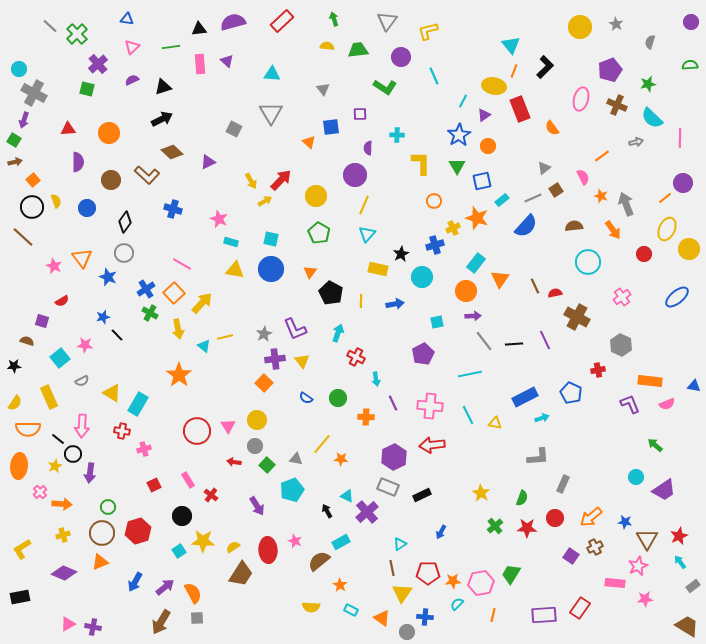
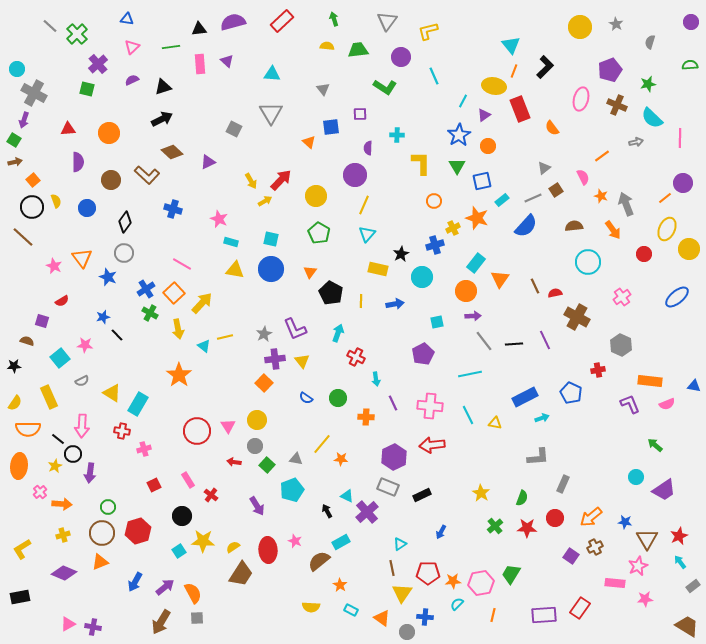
cyan circle at (19, 69): moved 2 px left
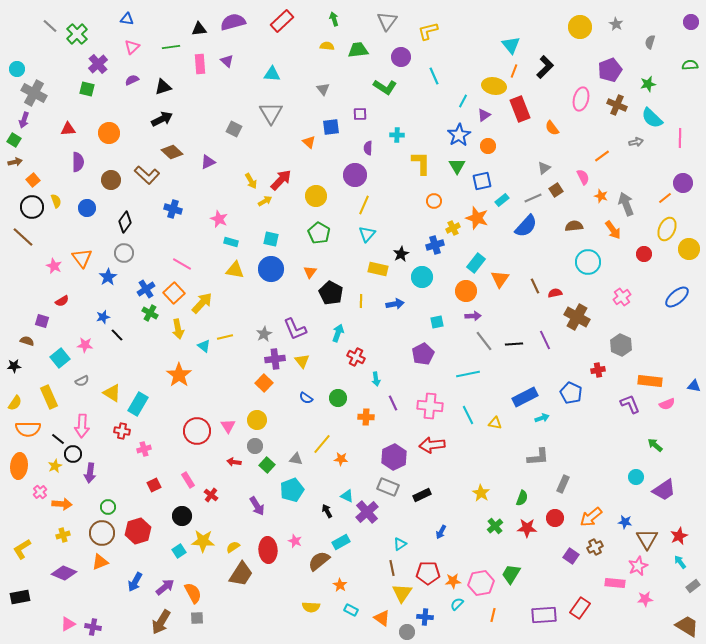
blue star at (108, 277): rotated 18 degrees clockwise
cyan line at (470, 374): moved 2 px left
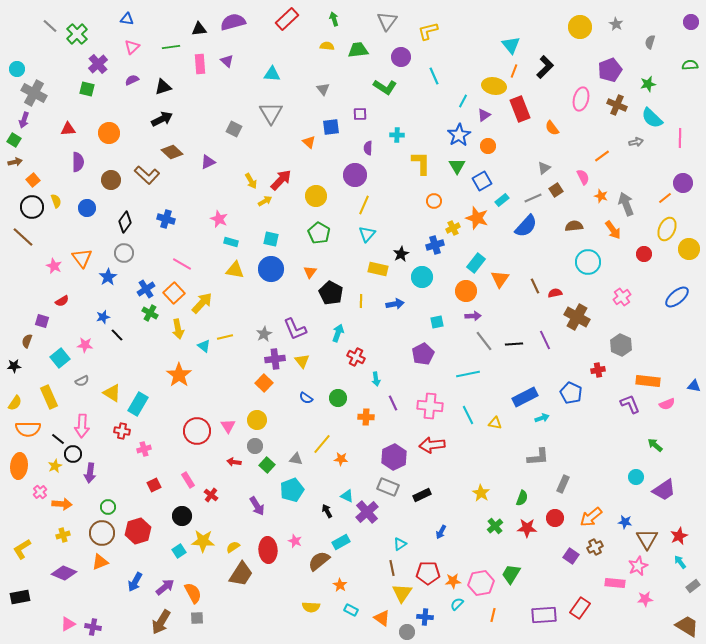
red rectangle at (282, 21): moved 5 px right, 2 px up
blue square at (482, 181): rotated 18 degrees counterclockwise
blue cross at (173, 209): moved 7 px left, 10 px down
brown semicircle at (27, 341): rotated 88 degrees counterclockwise
orange rectangle at (650, 381): moved 2 px left
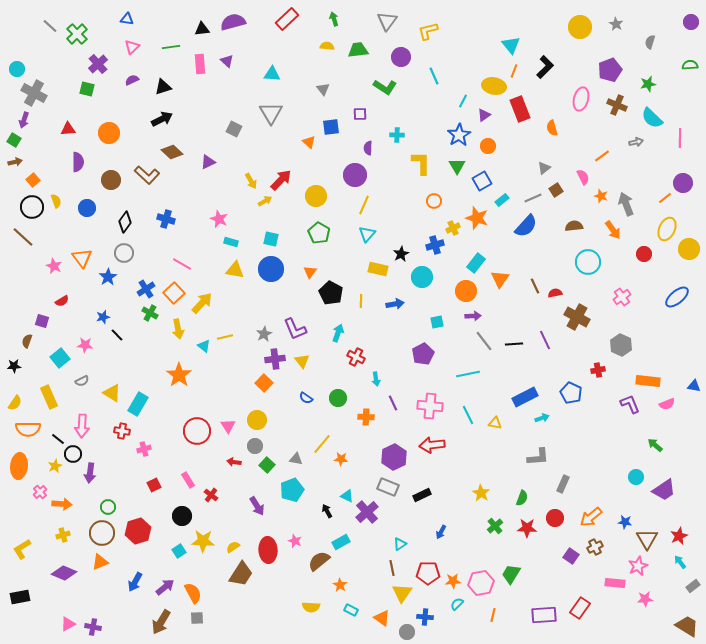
black triangle at (199, 29): moved 3 px right
orange semicircle at (552, 128): rotated 21 degrees clockwise
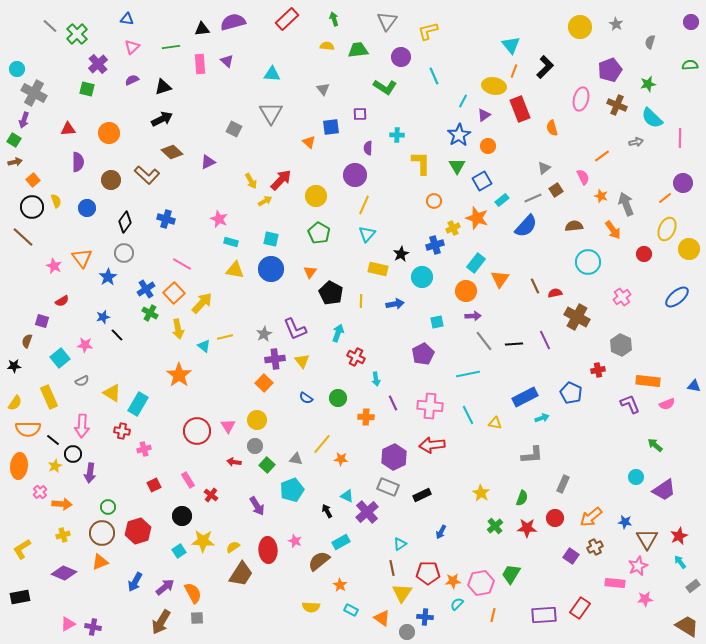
black line at (58, 439): moved 5 px left, 1 px down
gray L-shape at (538, 457): moved 6 px left, 2 px up
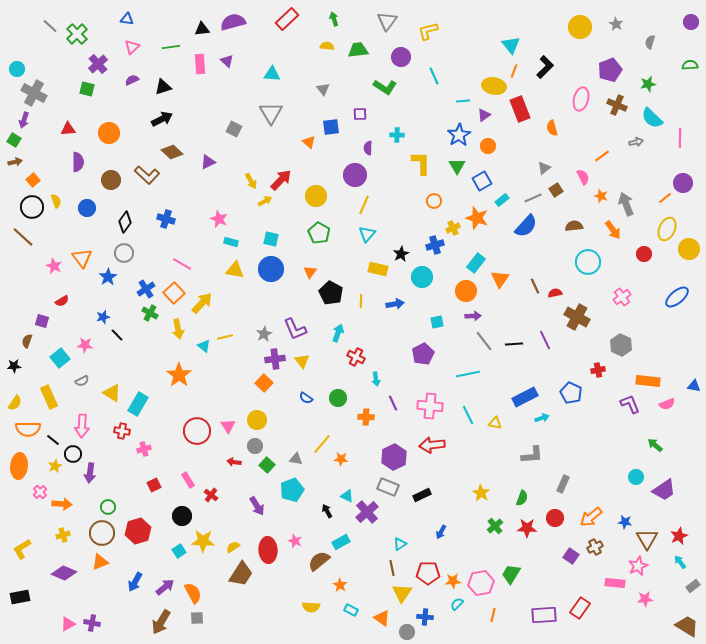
cyan line at (463, 101): rotated 56 degrees clockwise
purple cross at (93, 627): moved 1 px left, 4 px up
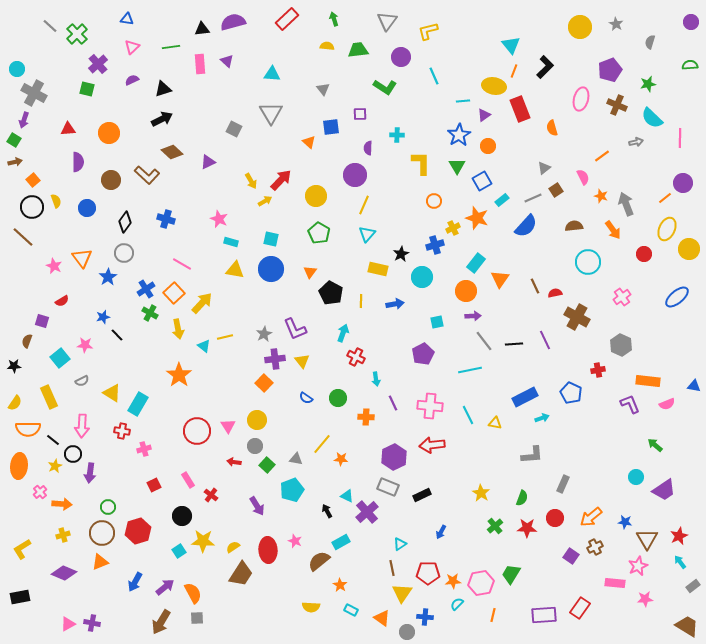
black triangle at (163, 87): moved 2 px down
cyan arrow at (338, 333): moved 5 px right
cyan line at (468, 374): moved 2 px right, 4 px up
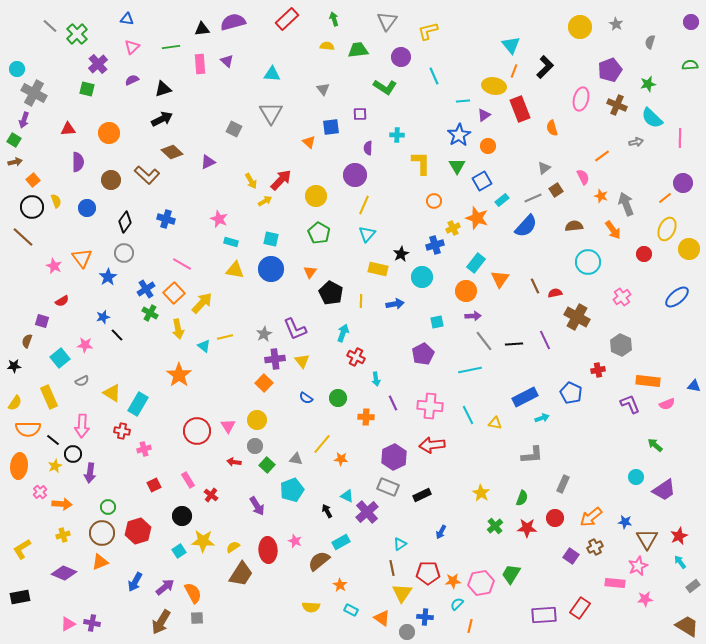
orange line at (493, 615): moved 23 px left, 11 px down
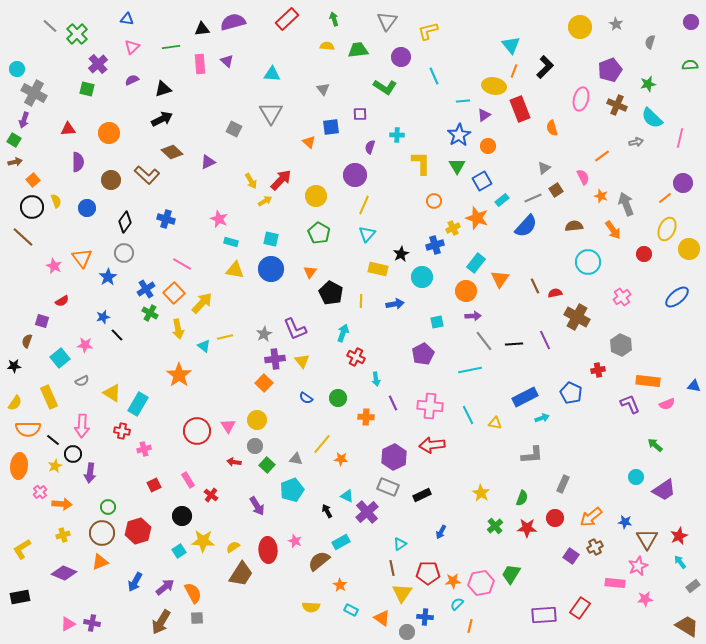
pink line at (680, 138): rotated 12 degrees clockwise
purple semicircle at (368, 148): moved 2 px right, 1 px up; rotated 16 degrees clockwise
